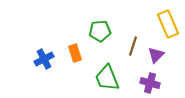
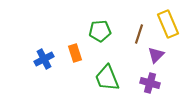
brown line: moved 6 px right, 12 px up
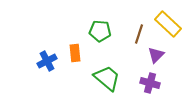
yellow rectangle: rotated 24 degrees counterclockwise
green pentagon: rotated 10 degrees clockwise
orange rectangle: rotated 12 degrees clockwise
blue cross: moved 3 px right, 2 px down
green trapezoid: rotated 152 degrees clockwise
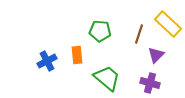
orange rectangle: moved 2 px right, 2 px down
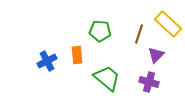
purple cross: moved 1 px left, 1 px up
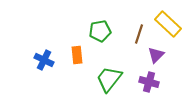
green pentagon: rotated 15 degrees counterclockwise
blue cross: moved 3 px left, 1 px up; rotated 36 degrees counterclockwise
green trapezoid: moved 2 px right, 1 px down; rotated 92 degrees counterclockwise
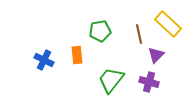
brown line: rotated 30 degrees counterclockwise
green trapezoid: moved 2 px right, 1 px down
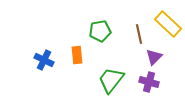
purple triangle: moved 2 px left, 2 px down
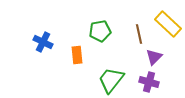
blue cross: moved 1 px left, 18 px up
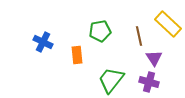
brown line: moved 2 px down
purple triangle: moved 1 px down; rotated 18 degrees counterclockwise
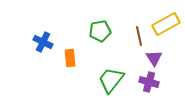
yellow rectangle: moved 2 px left; rotated 72 degrees counterclockwise
orange rectangle: moved 7 px left, 3 px down
